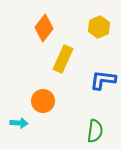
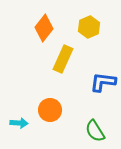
yellow hexagon: moved 10 px left
blue L-shape: moved 2 px down
orange circle: moved 7 px right, 9 px down
green semicircle: rotated 140 degrees clockwise
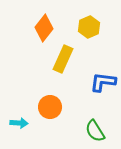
orange circle: moved 3 px up
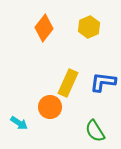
yellow rectangle: moved 5 px right, 24 px down
cyan arrow: rotated 30 degrees clockwise
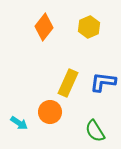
orange diamond: moved 1 px up
orange circle: moved 5 px down
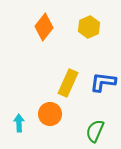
orange circle: moved 2 px down
cyan arrow: rotated 126 degrees counterclockwise
green semicircle: rotated 55 degrees clockwise
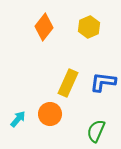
cyan arrow: moved 1 px left, 4 px up; rotated 42 degrees clockwise
green semicircle: moved 1 px right
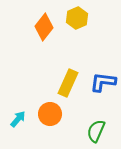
yellow hexagon: moved 12 px left, 9 px up
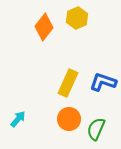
blue L-shape: rotated 12 degrees clockwise
orange circle: moved 19 px right, 5 px down
green semicircle: moved 2 px up
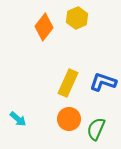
cyan arrow: rotated 90 degrees clockwise
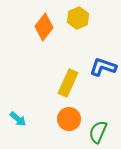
yellow hexagon: moved 1 px right
blue L-shape: moved 15 px up
green semicircle: moved 2 px right, 3 px down
